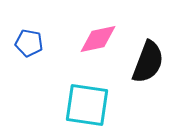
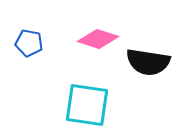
pink diamond: rotated 30 degrees clockwise
black semicircle: rotated 78 degrees clockwise
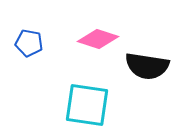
black semicircle: moved 1 px left, 4 px down
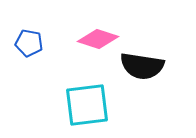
black semicircle: moved 5 px left
cyan square: rotated 15 degrees counterclockwise
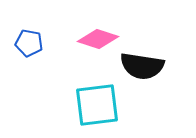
cyan square: moved 10 px right
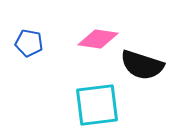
pink diamond: rotated 9 degrees counterclockwise
black semicircle: moved 1 px up; rotated 9 degrees clockwise
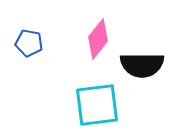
pink diamond: rotated 60 degrees counterclockwise
black semicircle: rotated 18 degrees counterclockwise
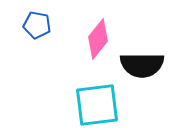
blue pentagon: moved 8 px right, 18 px up
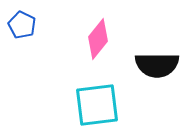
blue pentagon: moved 15 px left; rotated 16 degrees clockwise
black semicircle: moved 15 px right
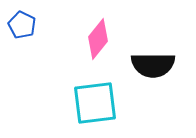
black semicircle: moved 4 px left
cyan square: moved 2 px left, 2 px up
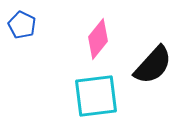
black semicircle: rotated 48 degrees counterclockwise
cyan square: moved 1 px right, 7 px up
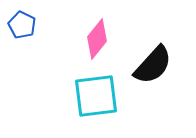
pink diamond: moved 1 px left
